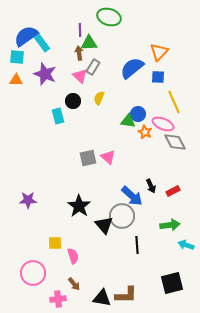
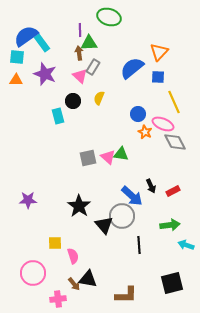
green triangle at (128, 121): moved 7 px left, 33 px down
black line at (137, 245): moved 2 px right
black triangle at (102, 298): moved 14 px left, 19 px up
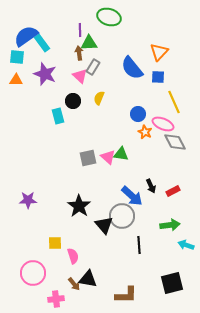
blue semicircle at (132, 68): rotated 90 degrees counterclockwise
pink cross at (58, 299): moved 2 px left
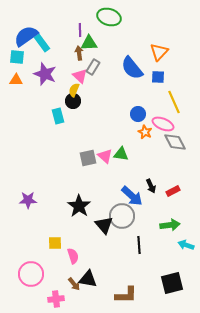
yellow semicircle at (99, 98): moved 25 px left, 8 px up
pink triangle at (108, 157): moved 3 px left, 1 px up
pink circle at (33, 273): moved 2 px left, 1 px down
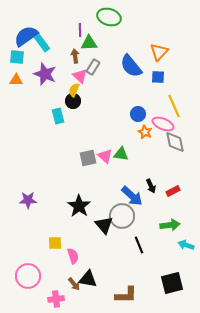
brown arrow at (79, 53): moved 4 px left, 3 px down
blue semicircle at (132, 68): moved 1 px left, 2 px up
yellow line at (174, 102): moved 4 px down
gray diamond at (175, 142): rotated 15 degrees clockwise
black line at (139, 245): rotated 18 degrees counterclockwise
pink circle at (31, 274): moved 3 px left, 2 px down
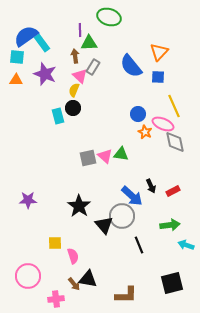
black circle at (73, 101): moved 7 px down
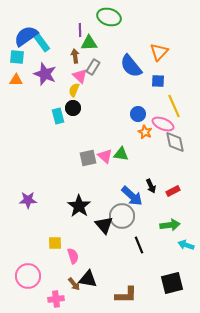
blue square at (158, 77): moved 4 px down
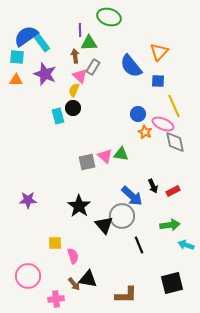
gray square at (88, 158): moved 1 px left, 4 px down
black arrow at (151, 186): moved 2 px right
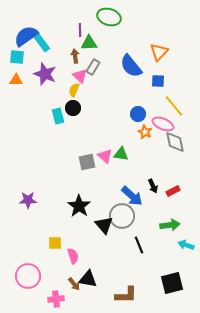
yellow line at (174, 106): rotated 15 degrees counterclockwise
